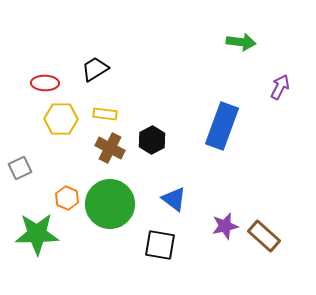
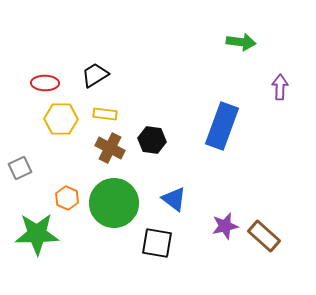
black trapezoid: moved 6 px down
purple arrow: rotated 25 degrees counterclockwise
black hexagon: rotated 24 degrees counterclockwise
green circle: moved 4 px right, 1 px up
black square: moved 3 px left, 2 px up
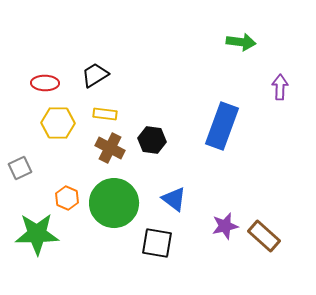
yellow hexagon: moved 3 px left, 4 px down
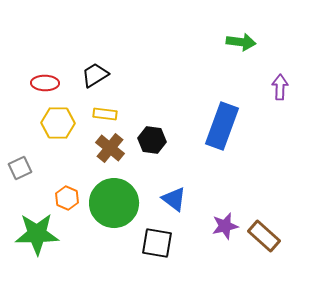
brown cross: rotated 12 degrees clockwise
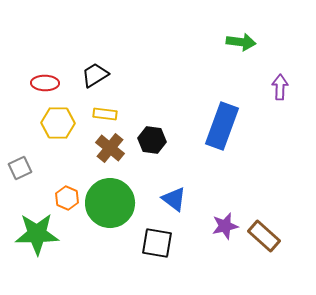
green circle: moved 4 px left
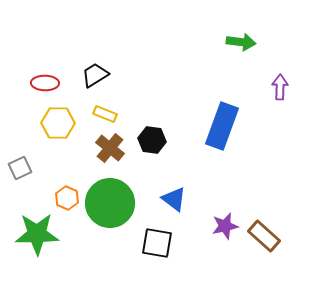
yellow rectangle: rotated 15 degrees clockwise
